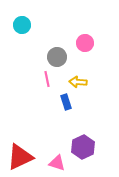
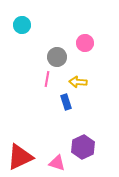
pink line: rotated 21 degrees clockwise
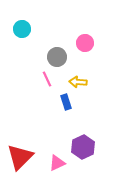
cyan circle: moved 4 px down
pink line: rotated 35 degrees counterclockwise
red triangle: rotated 20 degrees counterclockwise
pink triangle: rotated 42 degrees counterclockwise
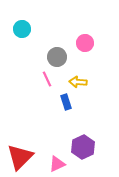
pink triangle: moved 1 px down
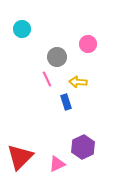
pink circle: moved 3 px right, 1 px down
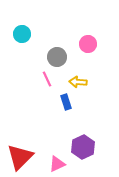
cyan circle: moved 5 px down
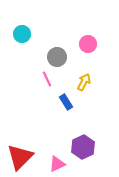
yellow arrow: moved 6 px right; rotated 114 degrees clockwise
blue rectangle: rotated 14 degrees counterclockwise
